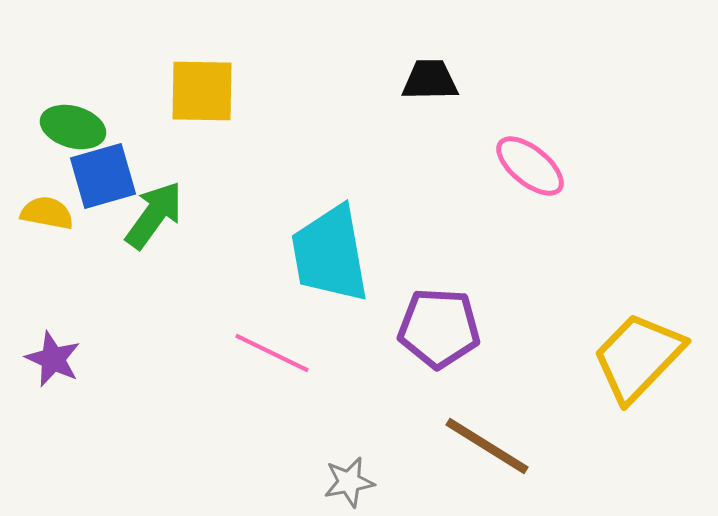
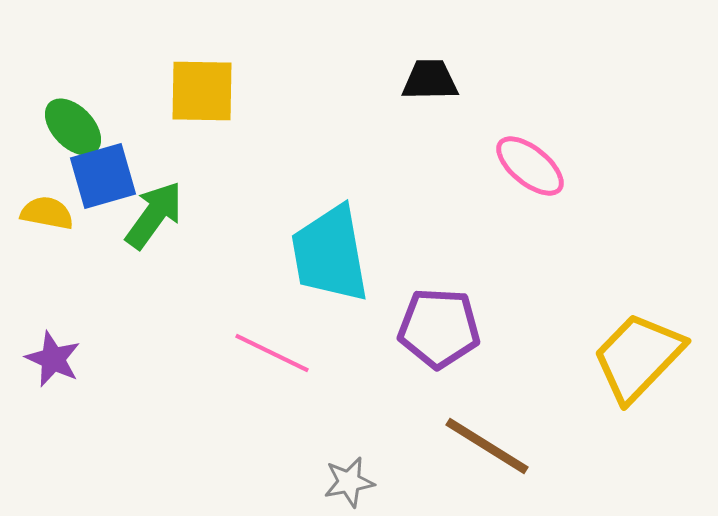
green ellipse: rotated 30 degrees clockwise
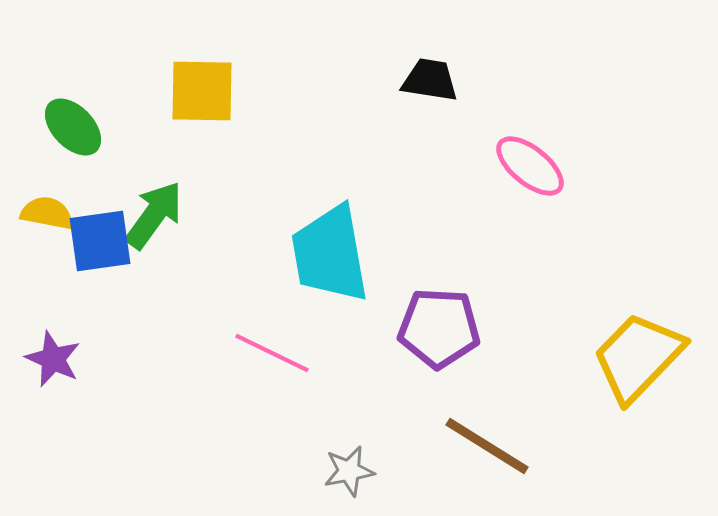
black trapezoid: rotated 10 degrees clockwise
blue square: moved 3 px left, 65 px down; rotated 8 degrees clockwise
gray star: moved 11 px up
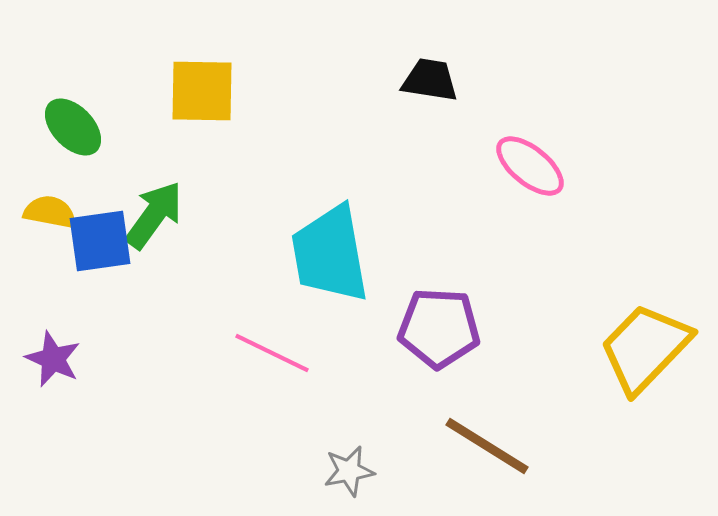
yellow semicircle: moved 3 px right, 1 px up
yellow trapezoid: moved 7 px right, 9 px up
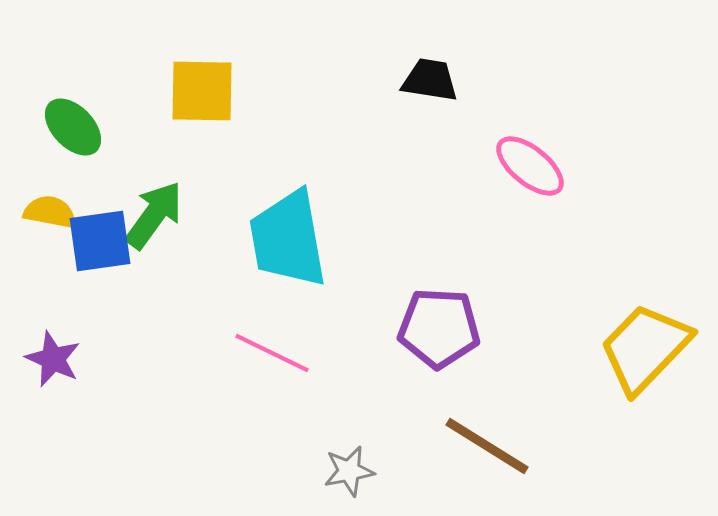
cyan trapezoid: moved 42 px left, 15 px up
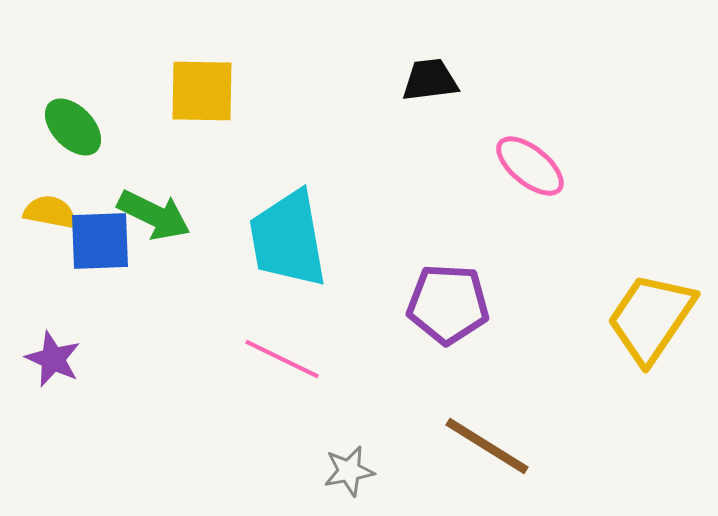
black trapezoid: rotated 16 degrees counterclockwise
green arrow: rotated 80 degrees clockwise
blue square: rotated 6 degrees clockwise
purple pentagon: moved 9 px right, 24 px up
yellow trapezoid: moved 6 px right, 30 px up; rotated 10 degrees counterclockwise
pink line: moved 10 px right, 6 px down
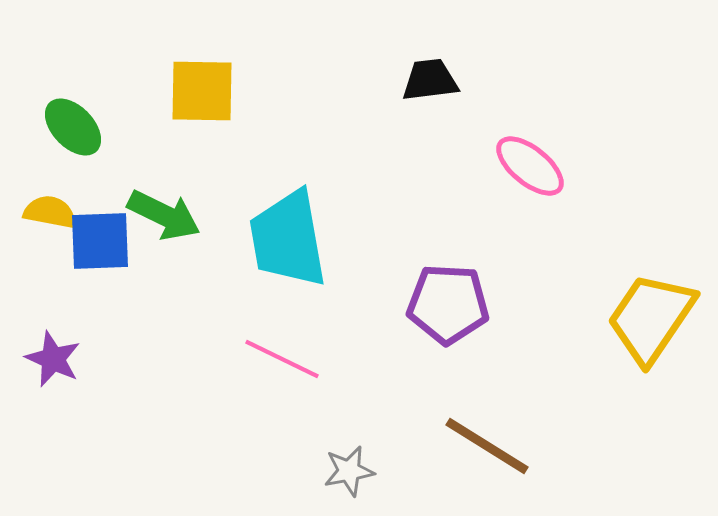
green arrow: moved 10 px right
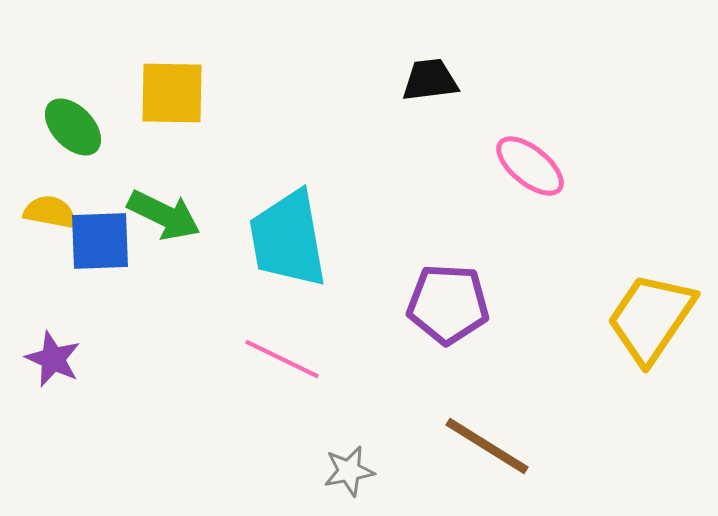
yellow square: moved 30 px left, 2 px down
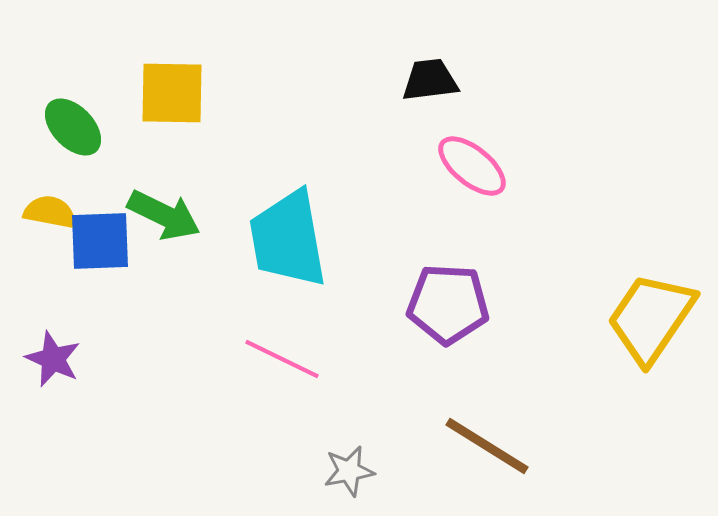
pink ellipse: moved 58 px left
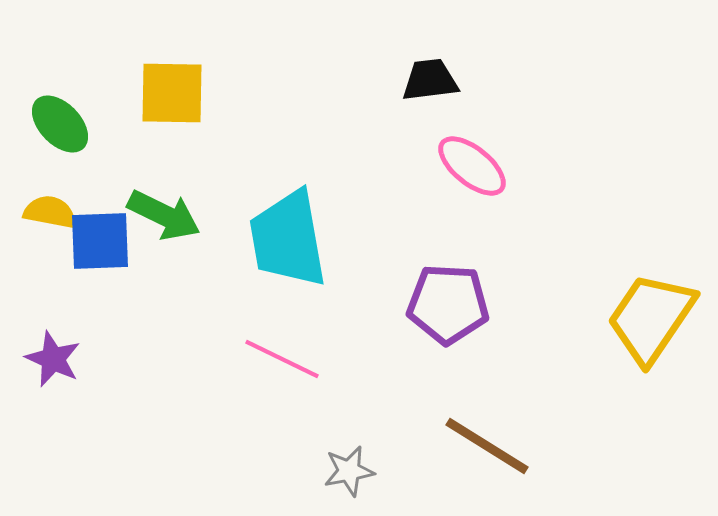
green ellipse: moved 13 px left, 3 px up
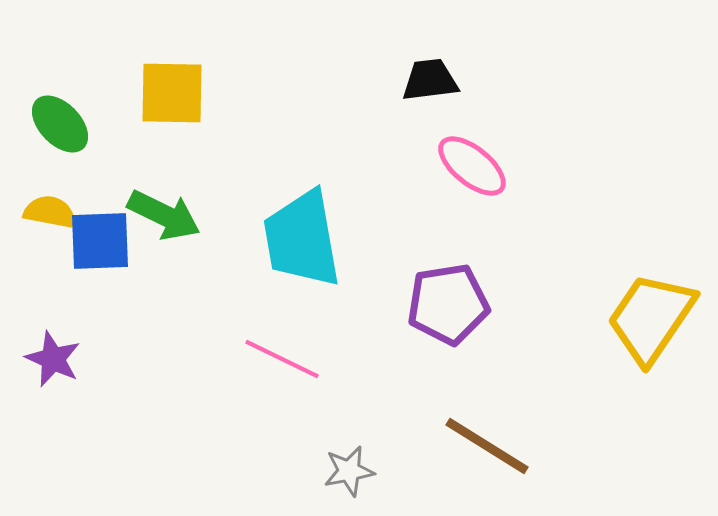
cyan trapezoid: moved 14 px right
purple pentagon: rotated 12 degrees counterclockwise
